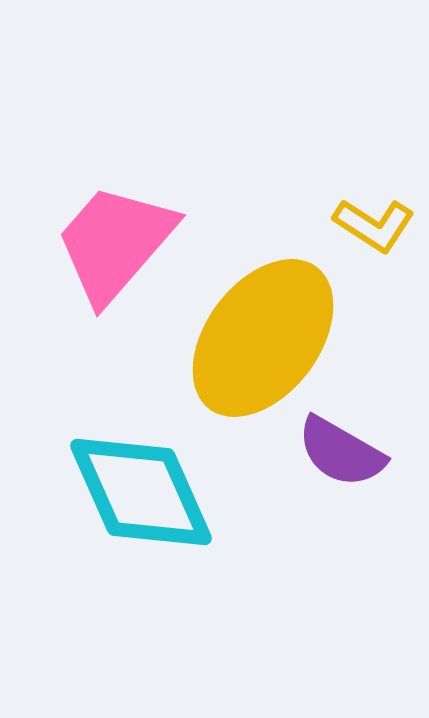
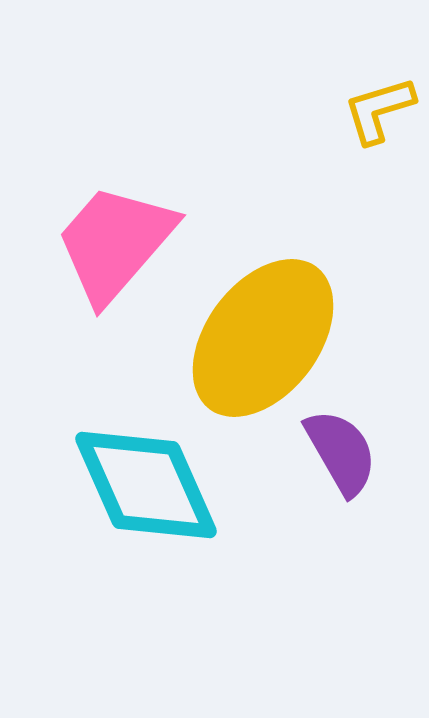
yellow L-shape: moved 5 px right, 115 px up; rotated 130 degrees clockwise
purple semicircle: rotated 150 degrees counterclockwise
cyan diamond: moved 5 px right, 7 px up
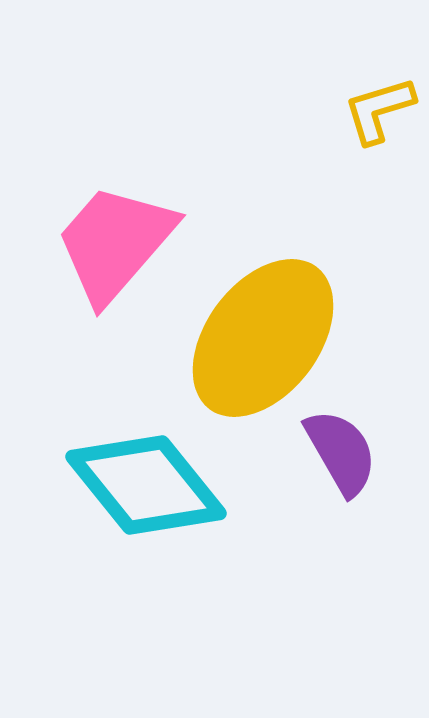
cyan diamond: rotated 15 degrees counterclockwise
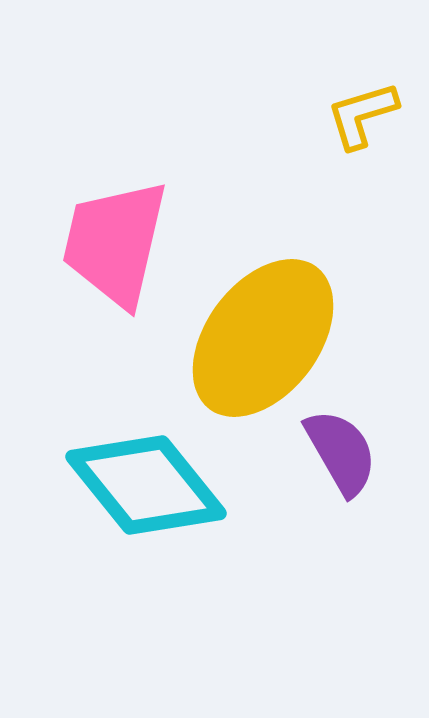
yellow L-shape: moved 17 px left, 5 px down
pink trapezoid: rotated 28 degrees counterclockwise
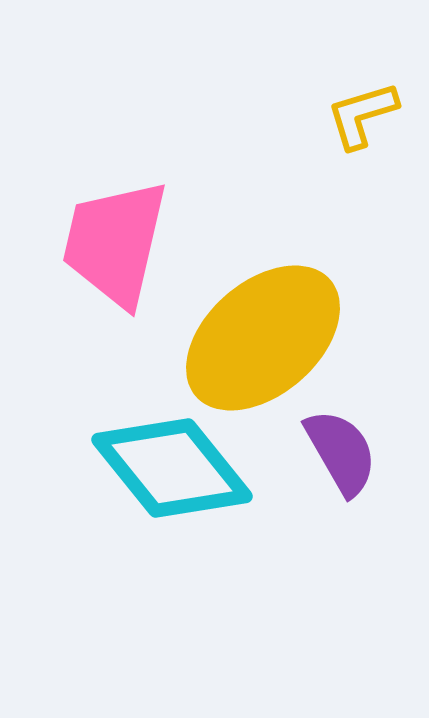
yellow ellipse: rotated 12 degrees clockwise
cyan diamond: moved 26 px right, 17 px up
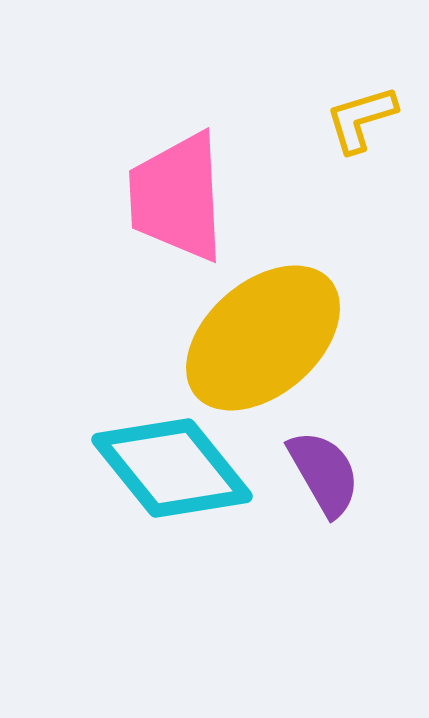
yellow L-shape: moved 1 px left, 4 px down
pink trapezoid: moved 62 px right, 46 px up; rotated 16 degrees counterclockwise
purple semicircle: moved 17 px left, 21 px down
